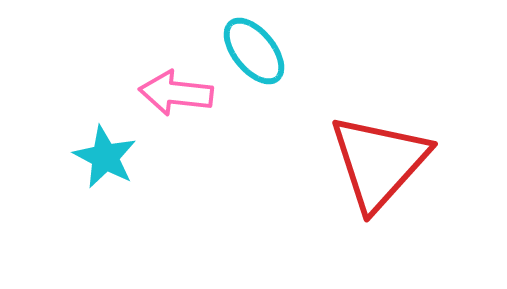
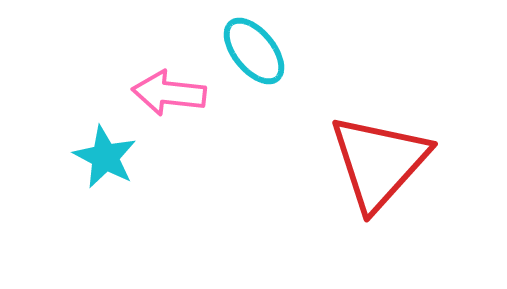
pink arrow: moved 7 px left
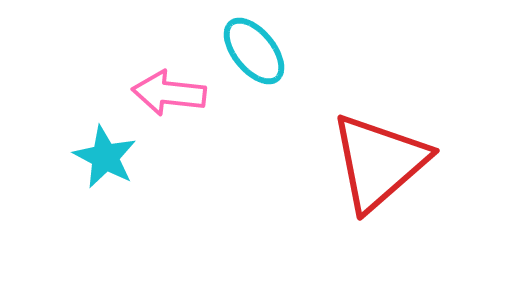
red triangle: rotated 7 degrees clockwise
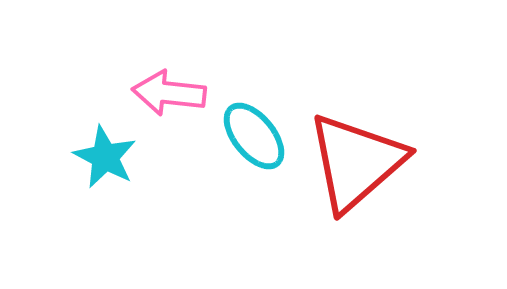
cyan ellipse: moved 85 px down
red triangle: moved 23 px left
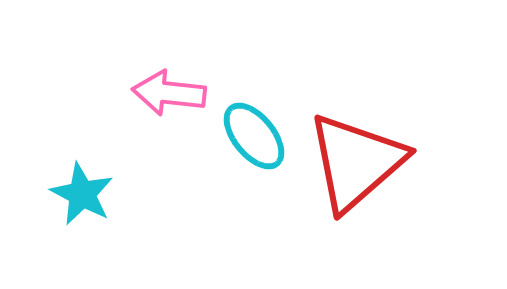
cyan star: moved 23 px left, 37 px down
